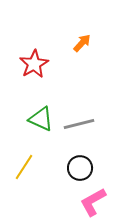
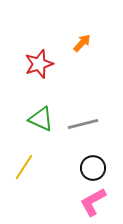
red star: moved 5 px right; rotated 12 degrees clockwise
gray line: moved 4 px right
black circle: moved 13 px right
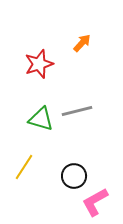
green triangle: rotated 8 degrees counterclockwise
gray line: moved 6 px left, 13 px up
black circle: moved 19 px left, 8 px down
pink L-shape: moved 2 px right
